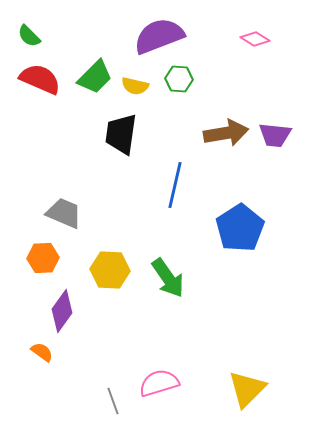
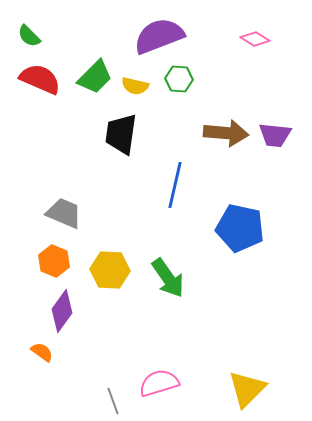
brown arrow: rotated 15 degrees clockwise
blue pentagon: rotated 27 degrees counterclockwise
orange hexagon: moved 11 px right, 3 px down; rotated 24 degrees clockwise
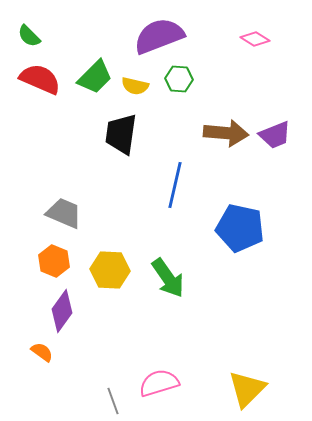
purple trapezoid: rotated 28 degrees counterclockwise
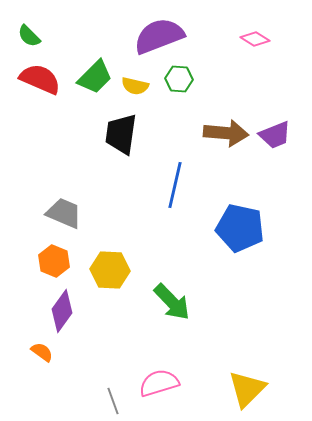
green arrow: moved 4 px right, 24 px down; rotated 9 degrees counterclockwise
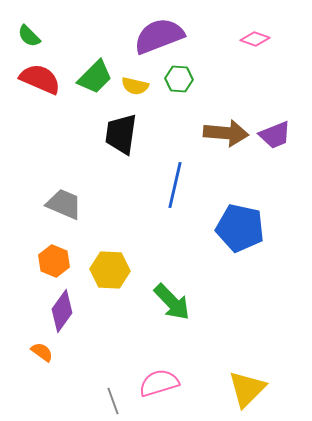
pink diamond: rotated 12 degrees counterclockwise
gray trapezoid: moved 9 px up
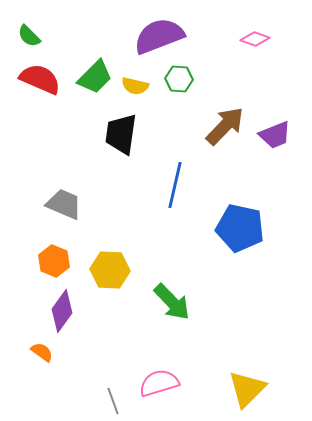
brown arrow: moved 1 px left, 7 px up; rotated 51 degrees counterclockwise
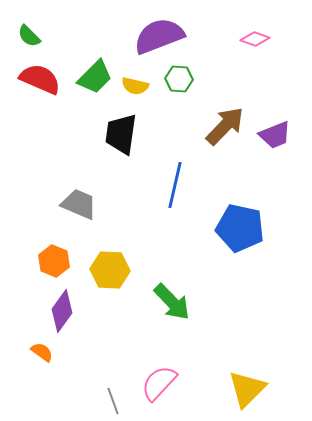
gray trapezoid: moved 15 px right
pink semicircle: rotated 30 degrees counterclockwise
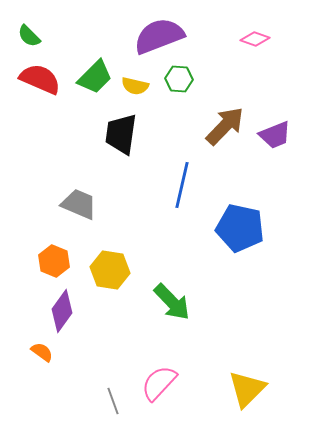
blue line: moved 7 px right
yellow hexagon: rotated 6 degrees clockwise
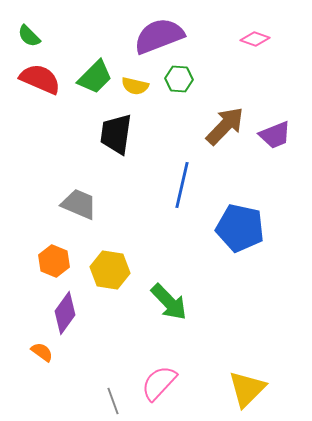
black trapezoid: moved 5 px left
green arrow: moved 3 px left
purple diamond: moved 3 px right, 2 px down
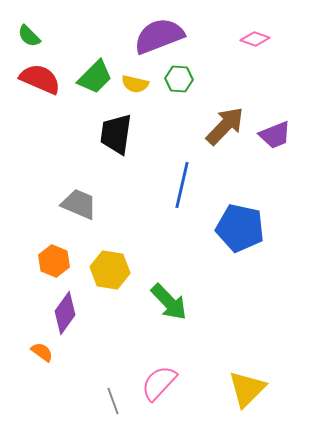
yellow semicircle: moved 2 px up
